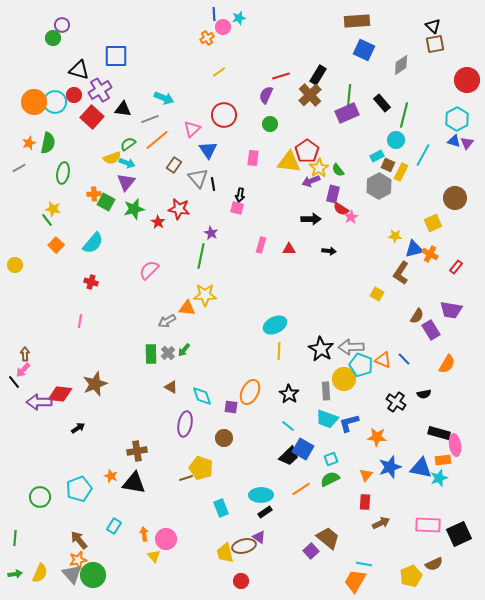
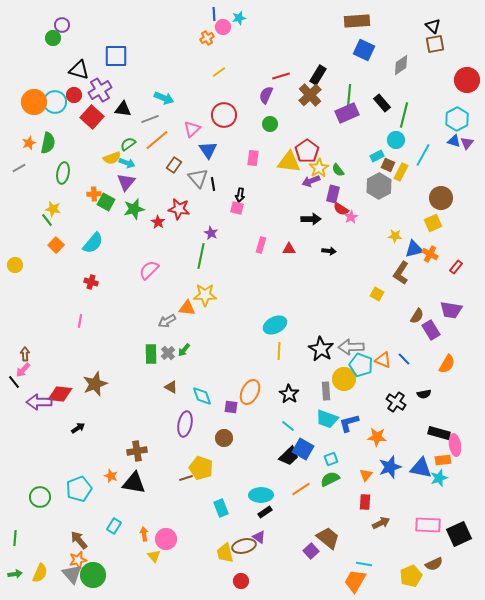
brown circle at (455, 198): moved 14 px left
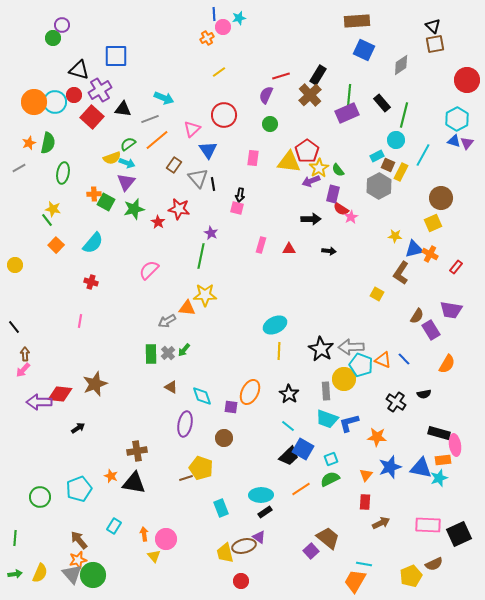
black line at (14, 382): moved 55 px up
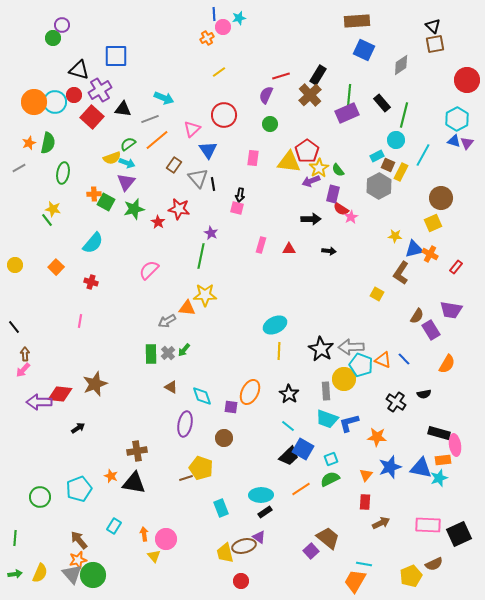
orange square at (56, 245): moved 22 px down
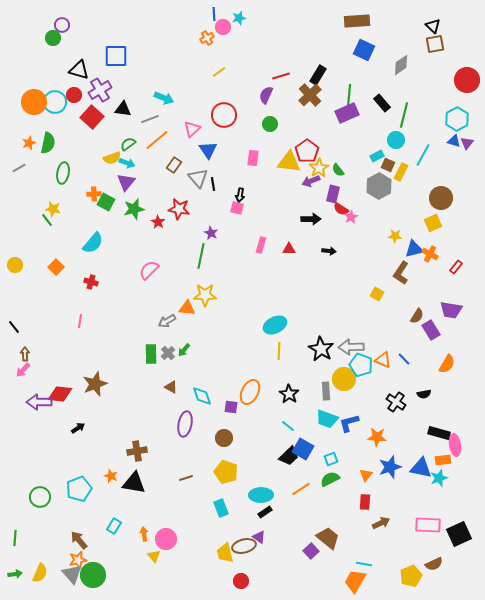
yellow pentagon at (201, 468): moved 25 px right, 4 px down
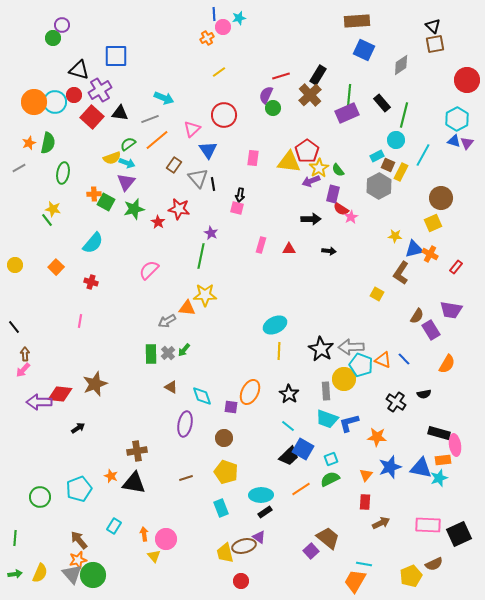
black triangle at (123, 109): moved 3 px left, 4 px down
green circle at (270, 124): moved 3 px right, 16 px up
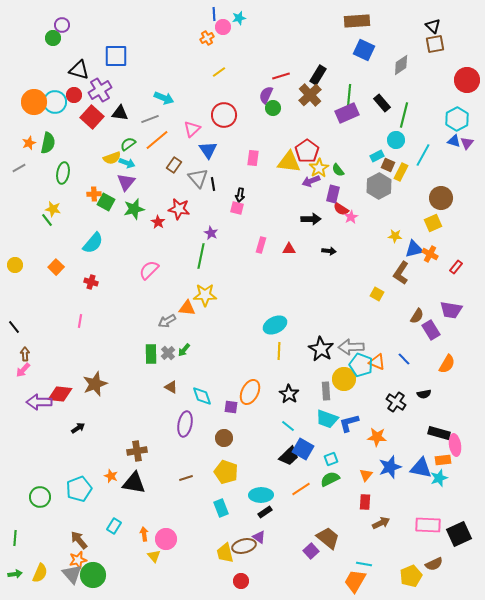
orange triangle at (383, 360): moved 6 px left, 2 px down
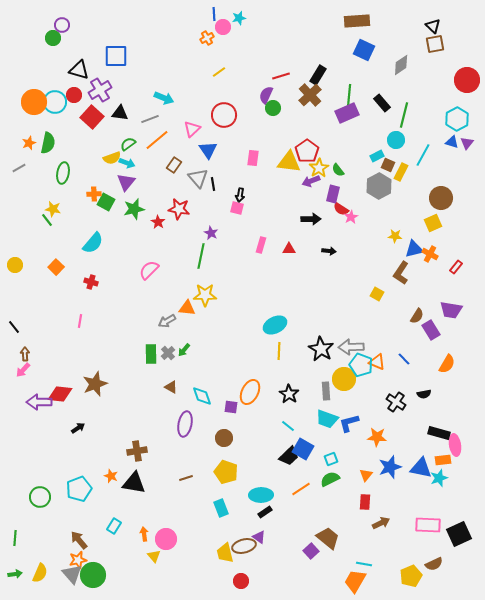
blue triangle at (454, 141): moved 2 px left, 1 px down
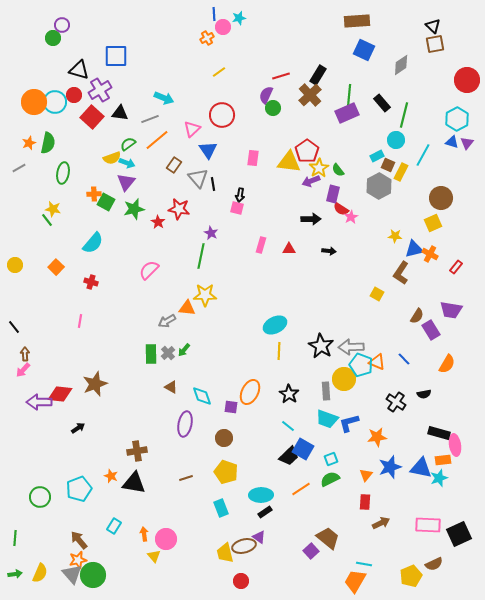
red circle at (224, 115): moved 2 px left
black star at (321, 349): moved 3 px up
orange star at (377, 437): rotated 12 degrees counterclockwise
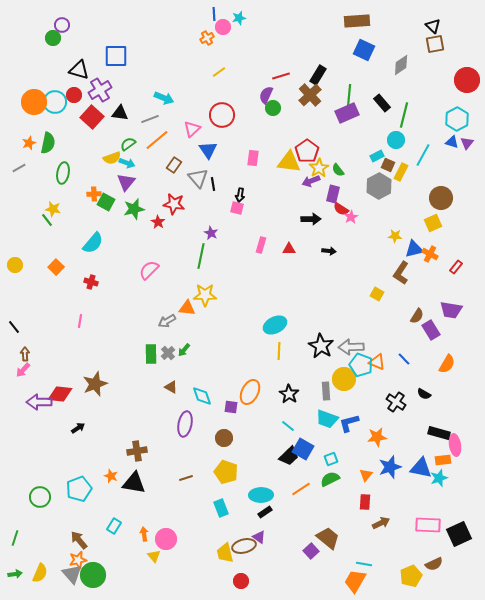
red star at (179, 209): moved 5 px left, 5 px up
black semicircle at (424, 394): rotated 40 degrees clockwise
green line at (15, 538): rotated 14 degrees clockwise
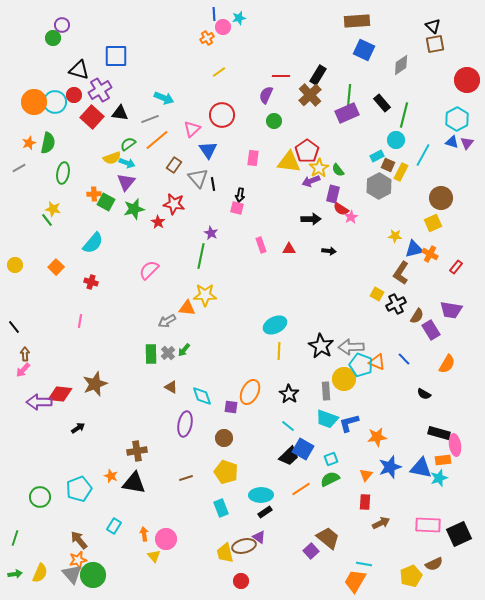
red line at (281, 76): rotated 18 degrees clockwise
green circle at (273, 108): moved 1 px right, 13 px down
pink rectangle at (261, 245): rotated 35 degrees counterclockwise
black cross at (396, 402): moved 98 px up; rotated 30 degrees clockwise
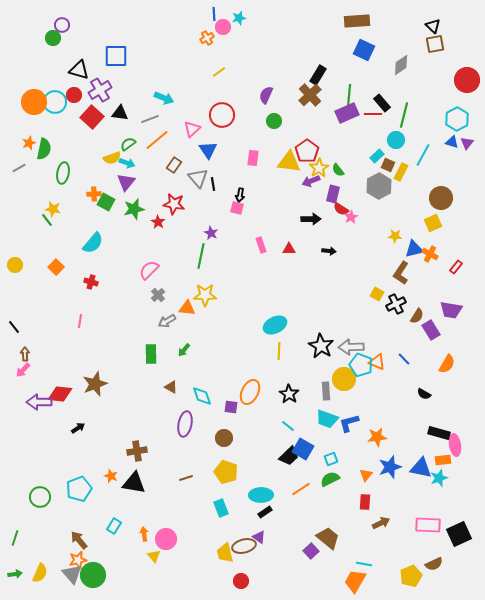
red line at (281, 76): moved 92 px right, 38 px down
green semicircle at (48, 143): moved 4 px left, 6 px down
cyan rectangle at (377, 156): rotated 16 degrees counterclockwise
gray cross at (168, 353): moved 10 px left, 58 px up
